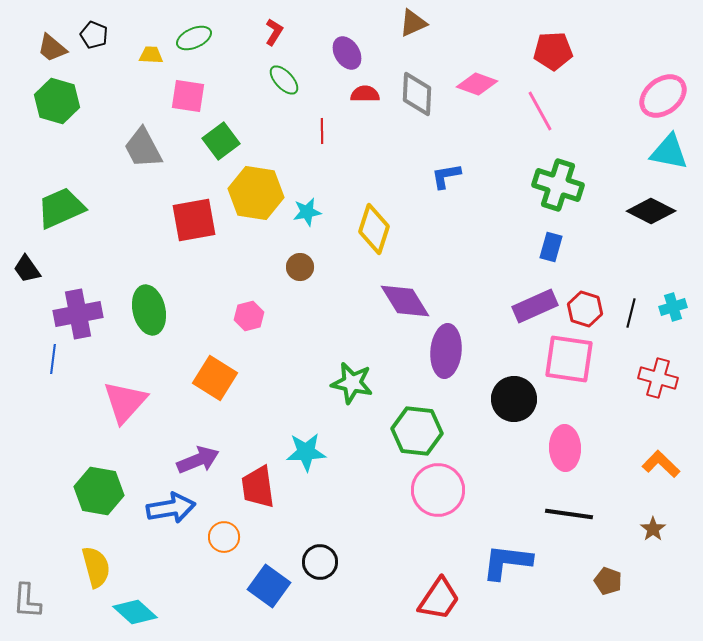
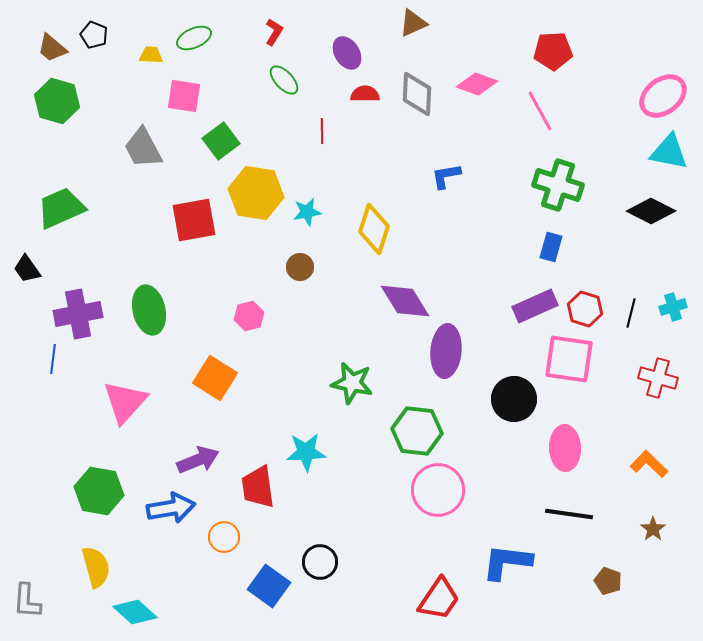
pink square at (188, 96): moved 4 px left
orange L-shape at (661, 464): moved 12 px left
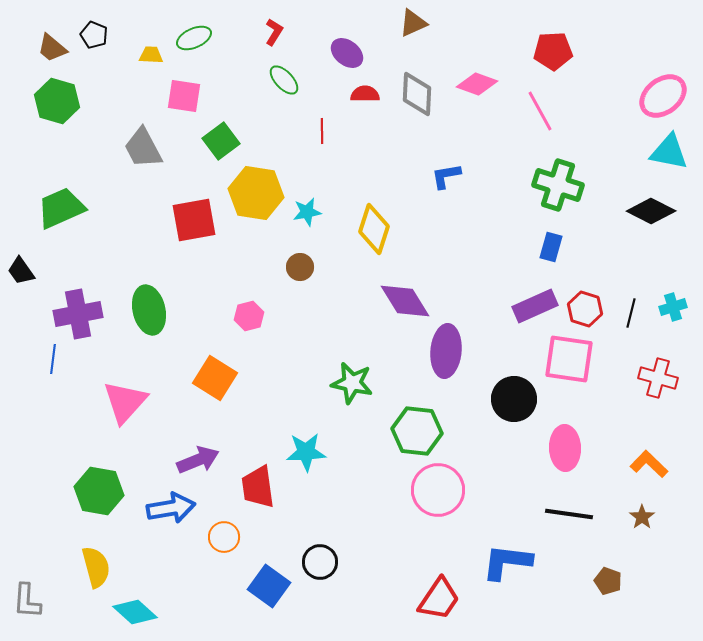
purple ellipse at (347, 53): rotated 20 degrees counterclockwise
black trapezoid at (27, 269): moved 6 px left, 2 px down
brown star at (653, 529): moved 11 px left, 12 px up
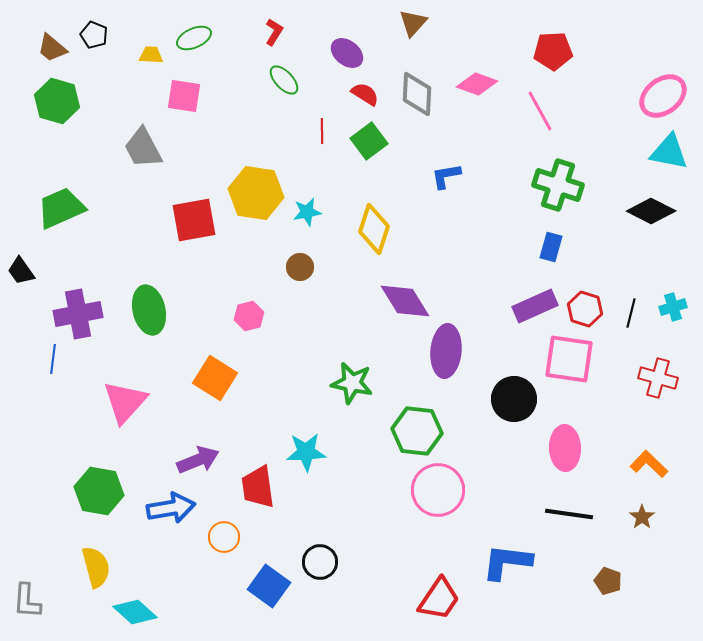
brown triangle at (413, 23): rotated 24 degrees counterclockwise
red semicircle at (365, 94): rotated 32 degrees clockwise
green square at (221, 141): moved 148 px right
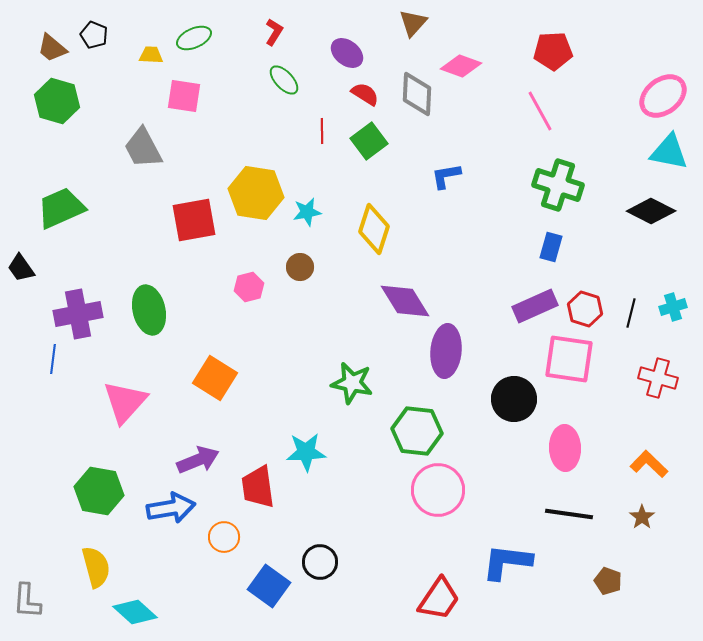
pink diamond at (477, 84): moved 16 px left, 18 px up
black trapezoid at (21, 271): moved 3 px up
pink hexagon at (249, 316): moved 29 px up
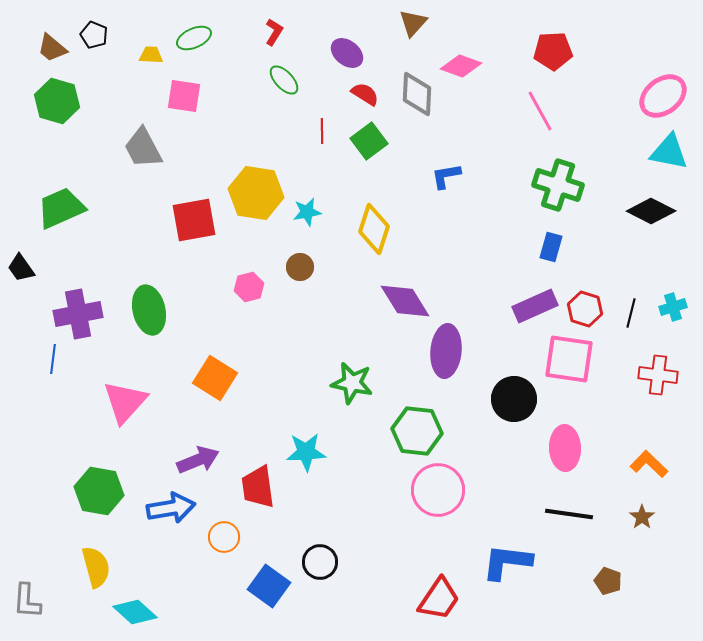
red cross at (658, 378): moved 3 px up; rotated 9 degrees counterclockwise
